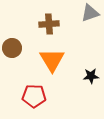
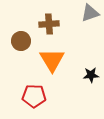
brown circle: moved 9 px right, 7 px up
black star: moved 1 px up
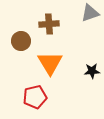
orange triangle: moved 2 px left, 3 px down
black star: moved 1 px right, 4 px up
red pentagon: moved 1 px right, 1 px down; rotated 15 degrees counterclockwise
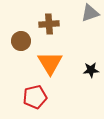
black star: moved 1 px left, 1 px up
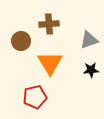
gray triangle: moved 1 px left, 27 px down
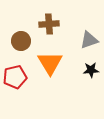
red pentagon: moved 20 px left, 20 px up
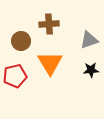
red pentagon: moved 1 px up
